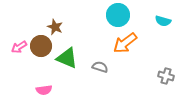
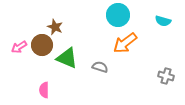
brown circle: moved 1 px right, 1 px up
pink semicircle: rotated 98 degrees clockwise
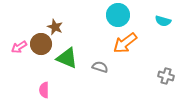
brown circle: moved 1 px left, 1 px up
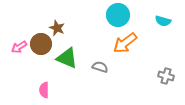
brown star: moved 2 px right, 1 px down
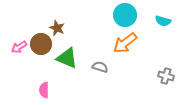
cyan circle: moved 7 px right
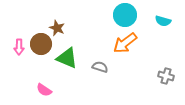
pink arrow: rotated 56 degrees counterclockwise
pink semicircle: rotated 56 degrees counterclockwise
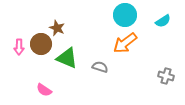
cyan semicircle: rotated 49 degrees counterclockwise
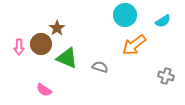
brown star: rotated 14 degrees clockwise
orange arrow: moved 9 px right, 2 px down
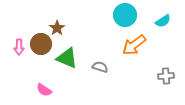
gray cross: rotated 21 degrees counterclockwise
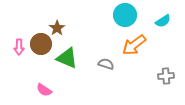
gray semicircle: moved 6 px right, 3 px up
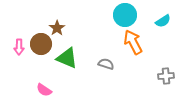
orange arrow: moved 1 px left, 3 px up; rotated 100 degrees clockwise
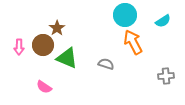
brown circle: moved 2 px right, 1 px down
pink semicircle: moved 3 px up
